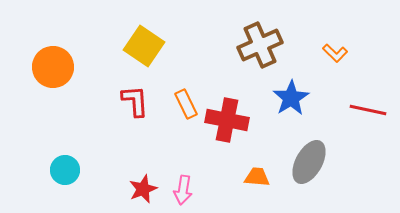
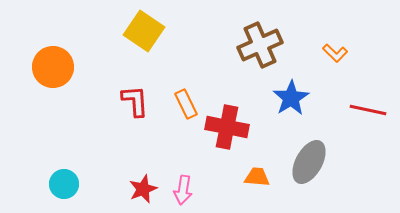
yellow square: moved 15 px up
red cross: moved 7 px down
cyan circle: moved 1 px left, 14 px down
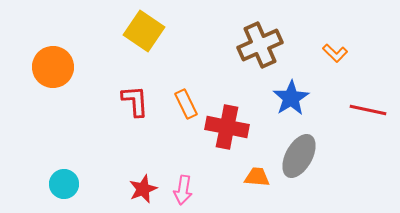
gray ellipse: moved 10 px left, 6 px up
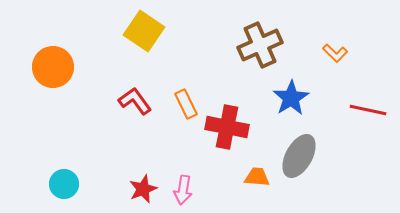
red L-shape: rotated 32 degrees counterclockwise
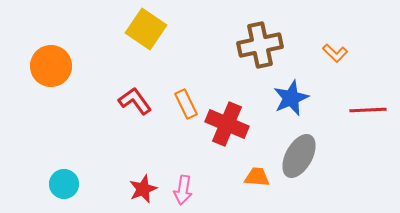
yellow square: moved 2 px right, 2 px up
brown cross: rotated 12 degrees clockwise
orange circle: moved 2 px left, 1 px up
blue star: rotated 9 degrees clockwise
red line: rotated 15 degrees counterclockwise
red cross: moved 3 px up; rotated 12 degrees clockwise
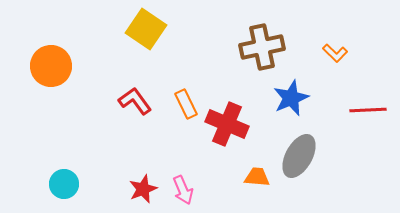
brown cross: moved 2 px right, 2 px down
pink arrow: rotated 32 degrees counterclockwise
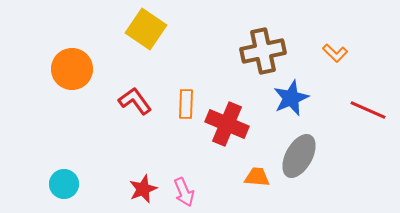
brown cross: moved 1 px right, 4 px down
orange circle: moved 21 px right, 3 px down
orange rectangle: rotated 28 degrees clockwise
red line: rotated 27 degrees clockwise
pink arrow: moved 1 px right, 2 px down
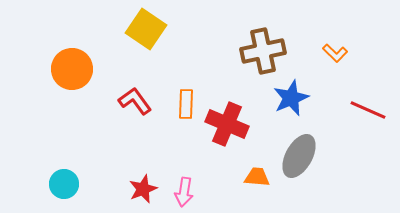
pink arrow: rotated 32 degrees clockwise
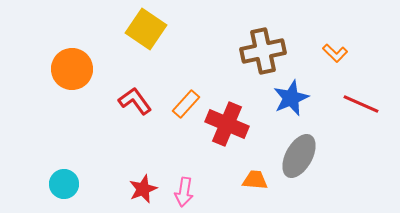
orange rectangle: rotated 40 degrees clockwise
red line: moved 7 px left, 6 px up
orange trapezoid: moved 2 px left, 3 px down
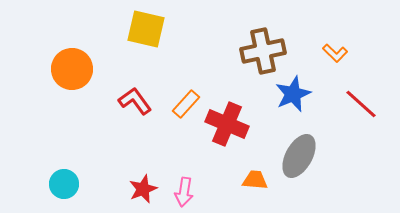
yellow square: rotated 21 degrees counterclockwise
blue star: moved 2 px right, 4 px up
red line: rotated 18 degrees clockwise
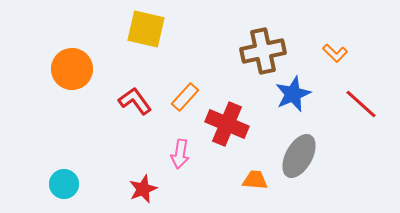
orange rectangle: moved 1 px left, 7 px up
pink arrow: moved 4 px left, 38 px up
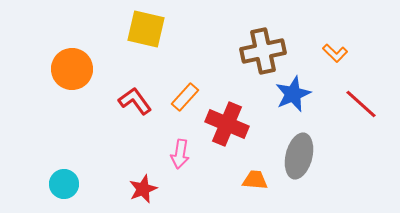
gray ellipse: rotated 15 degrees counterclockwise
